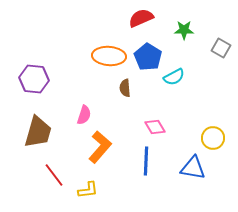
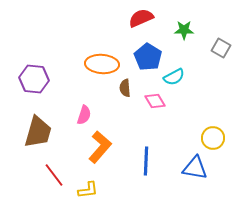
orange ellipse: moved 7 px left, 8 px down
pink diamond: moved 26 px up
blue triangle: moved 2 px right
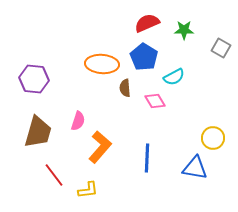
red semicircle: moved 6 px right, 5 px down
blue pentagon: moved 4 px left
pink semicircle: moved 6 px left, 6 px down
blue line: moved 1 px right, 3 px up
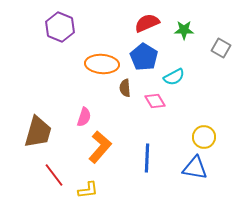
purple hexagon: moved 26 px right, 52 px up; rotated 16 degrees clockwise
pink semicircle: moved 6 px right, 4 px up
yellow circle: moved 9 px left, 1 px up
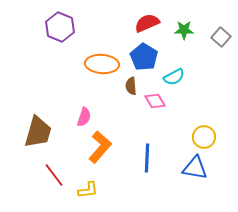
gray square: moved 11 px up; rotated 12 degrees clockwise
brown semicircle: moved 6 px right, 2 px up
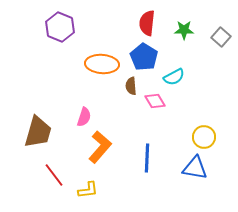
red semicircle: rotated 60 degrees counterclockwise
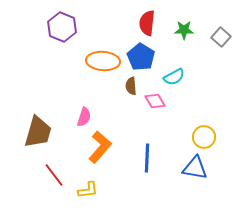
purple hexagon: moved 2 px right
blue pentagon: moved 3 px left
orange ellipse: moved 1 px right, 3 px up
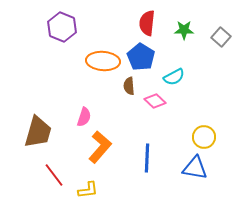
brown semicircle: moved 2 px left
pink diamond: rotated 15 degrees counterclockwise
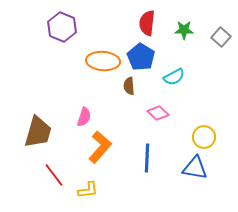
pink diamond: moved 3 px right, 12 px down
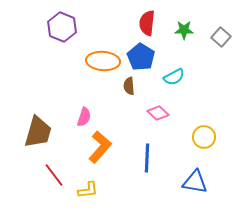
blue triangle: moved 14 px down
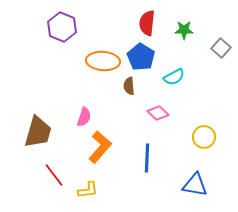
gray square: moved 11 px down
blue triangle: moved 3 px down
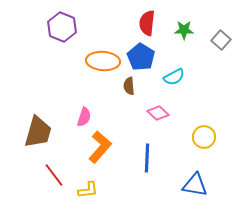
gray square: moved 8 px up
